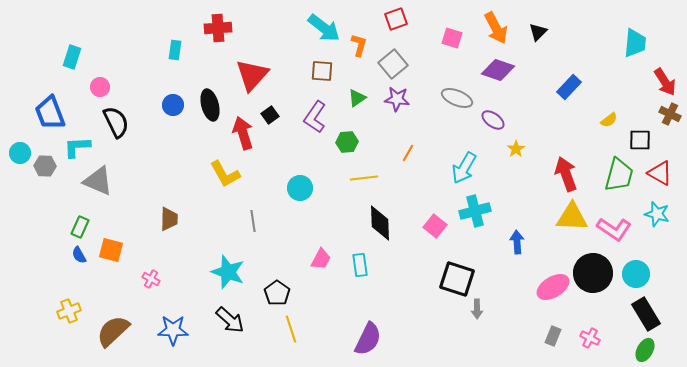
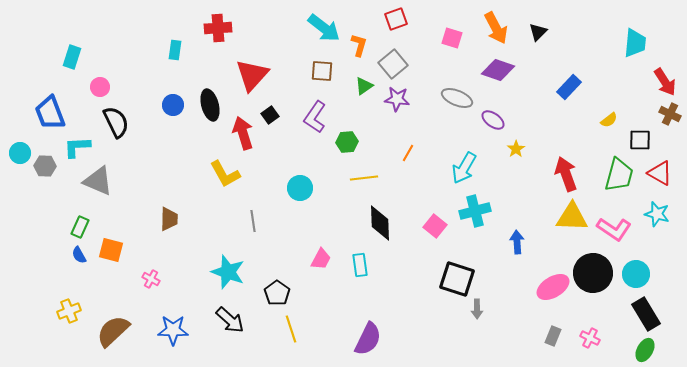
green triangle at (357, 98): moved 7 px right, 12 px up
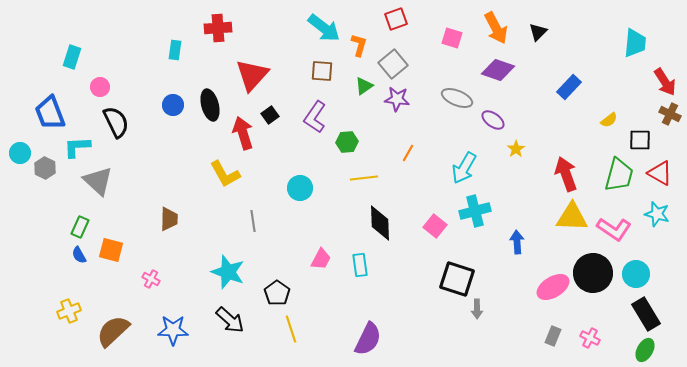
gray hexagon at (45, 166): moved 2 px down; rotated 25 degrees clockwise
gray triangle at (98, 181): rotated 20 degrees clockwise
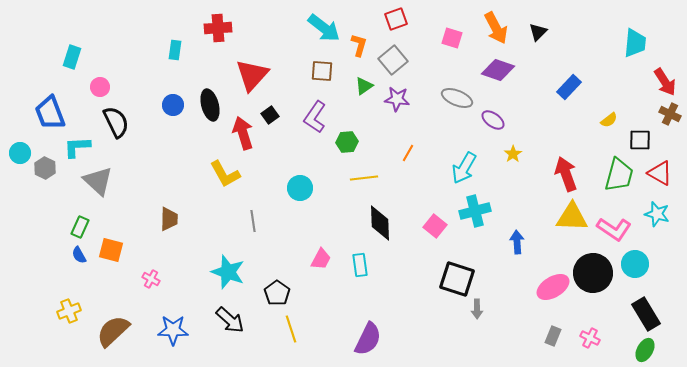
gray square at (393, 64): moved 4 px up
yellow star at (516, 149): moved 3 px left, 5 px down
cyan circle at (636, 274): moved 1 px left, 10 px up
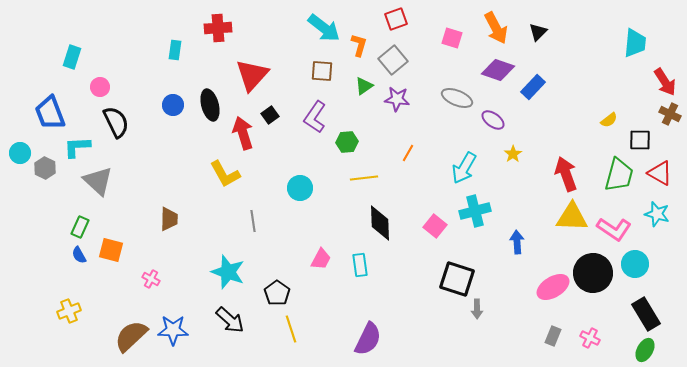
blue rectangle at (569, 87): moved 36 px left
brown semicircle at (113, 331): moved 18 px right, 5 px down
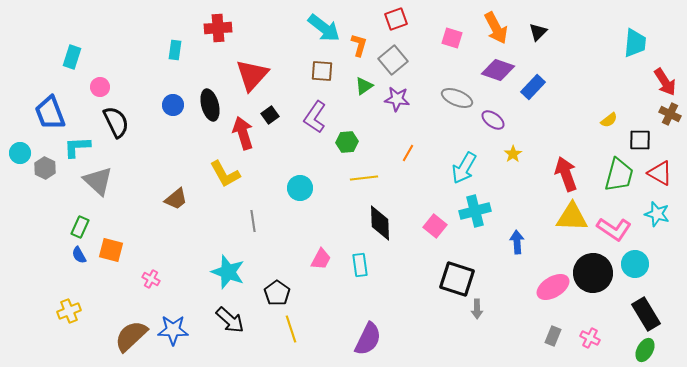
brown trapezoid at (169, 219): moved 7 px right, 20 px up; rotated 50 degrees clockwise
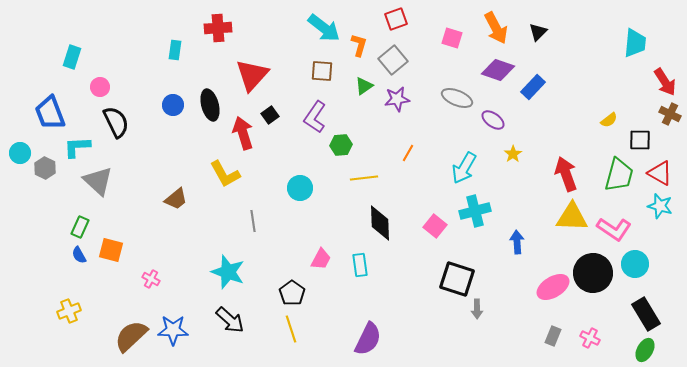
purple star at (397, 99): rotated 15 degrees counterclockwise
green hexagon at (347, 142): moved 6 px left, 3 px down
cyan star at (657, 214): moved 3 px right, 8 px up
black pentagon at (277, 293): moved 15 px right
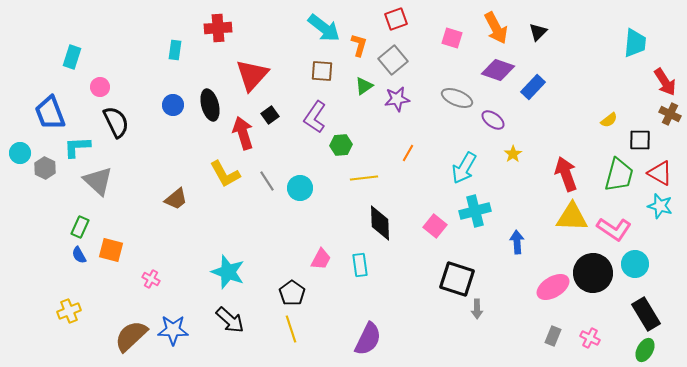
gray line at (253, 221): moved 14 px right, 40 px up; rotated 25 degrees counterclockwise
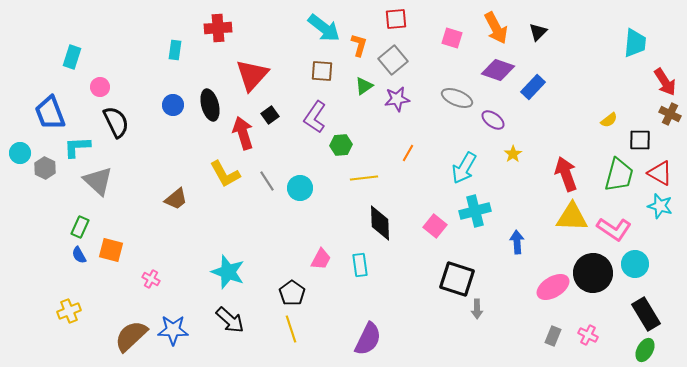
red square at (396, 19): rotated 15 degrees clockwise
pink cross at (590, 338): moved 2 px left, 3 px up
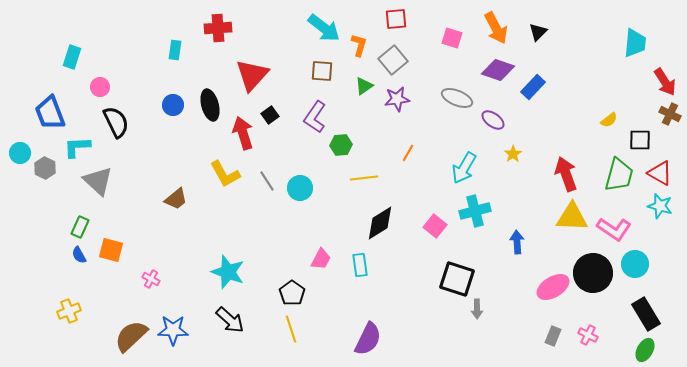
black diamond at (380, 223): rotated 60 degrees clockwise
